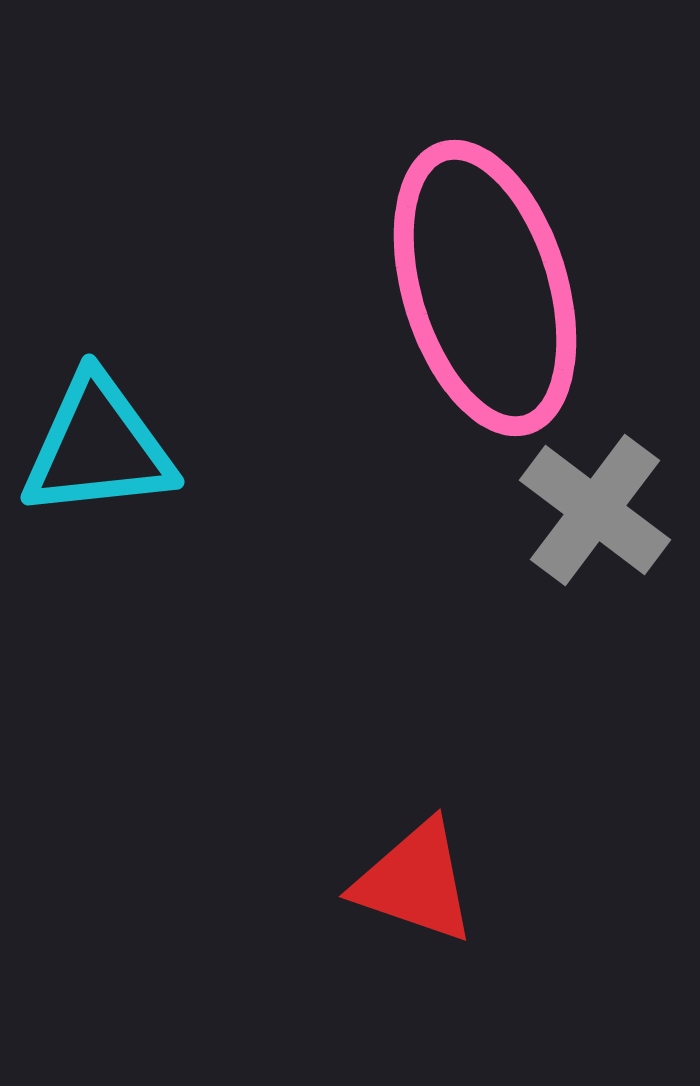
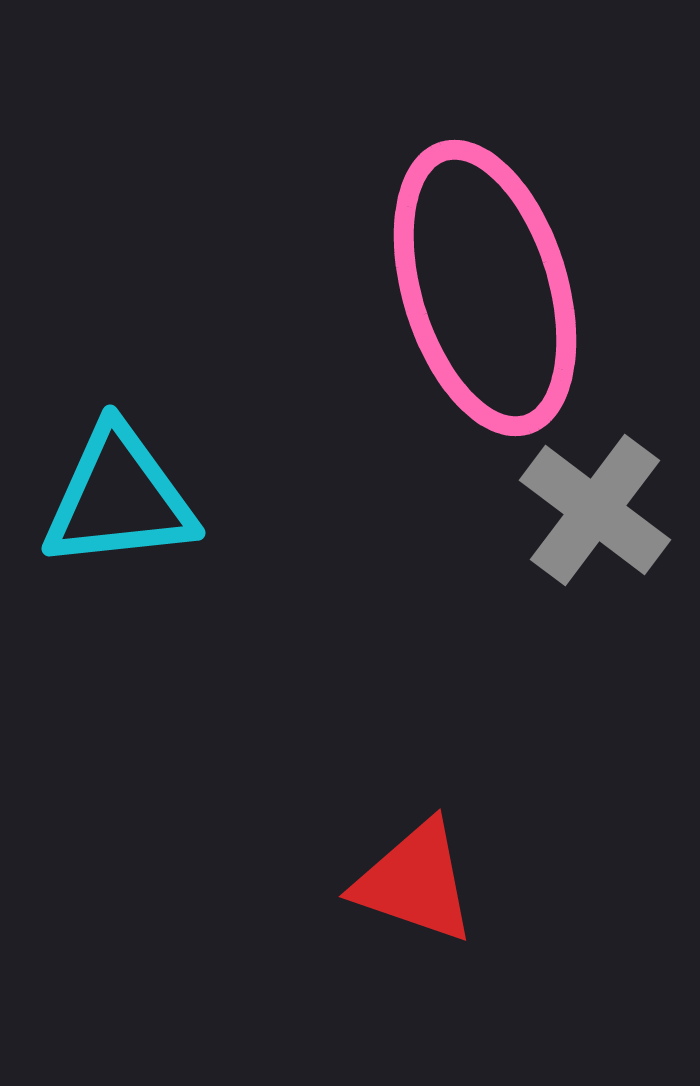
cyan triangle: moved 21 px right, 51 px down
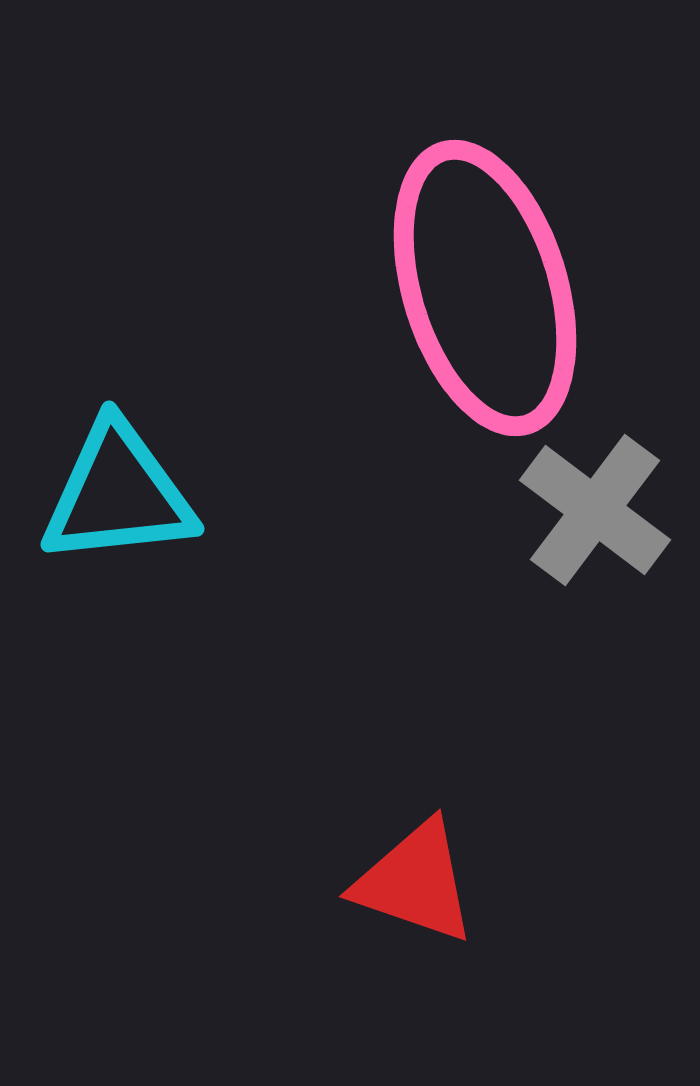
cyan triangle: moved 1 px left, 4 px up
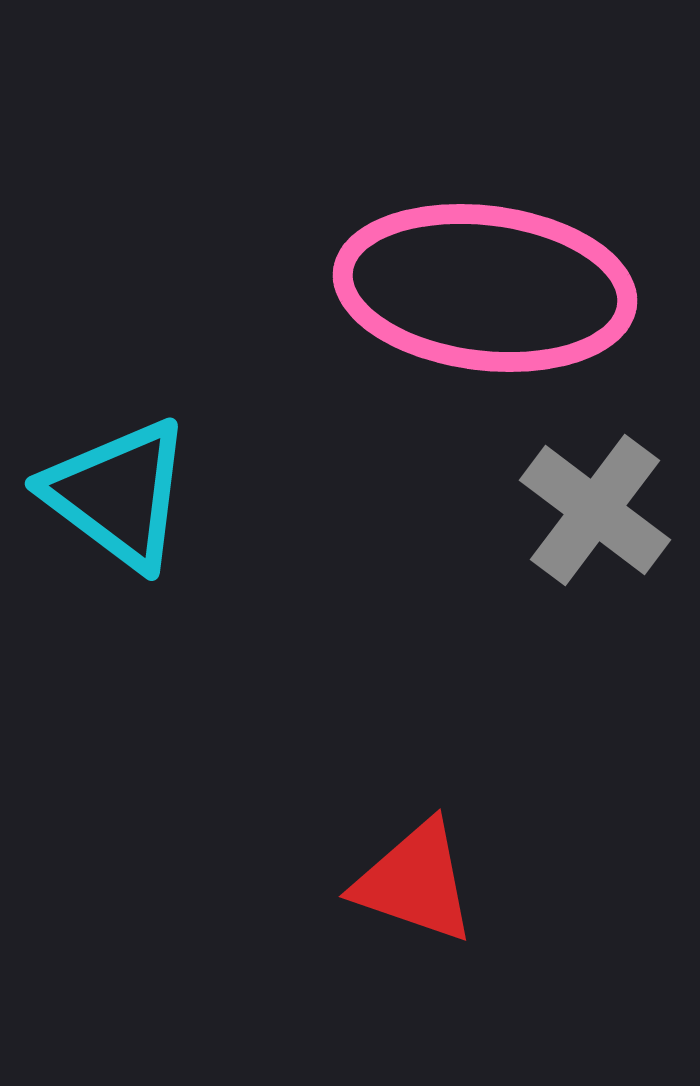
pink ellipse: rotated 66 degrees counterclockwise
cyan triangle: rotated 43 degrees clockwise
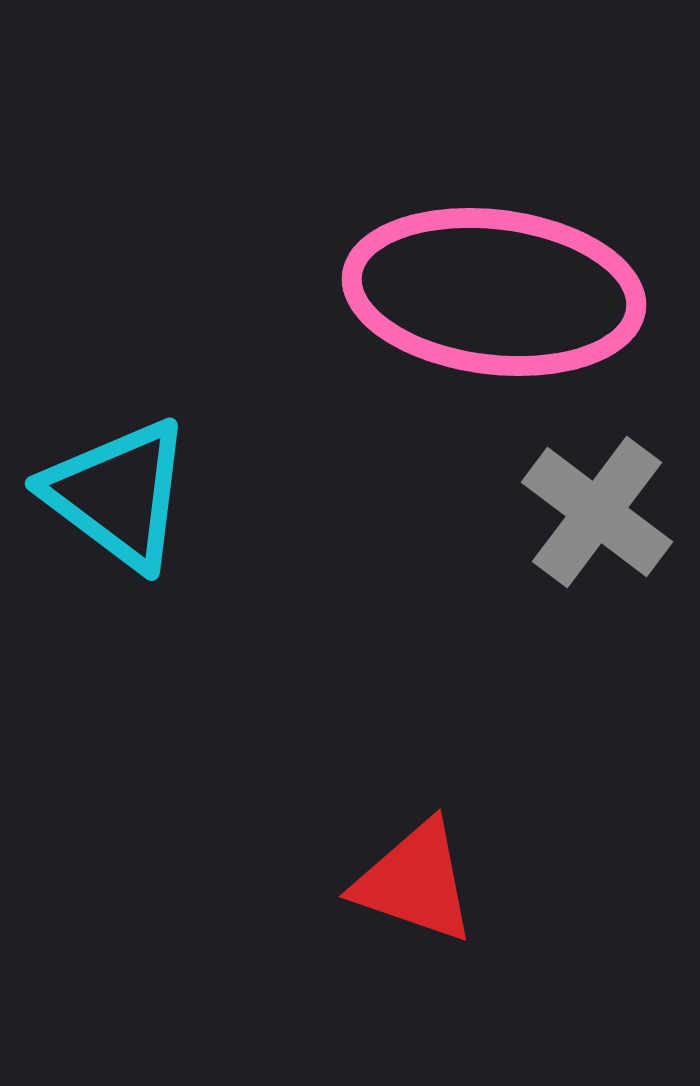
pink ellipse: moved 9 px right, 4 px down
gray cross: moved 2 px right, 2 px down
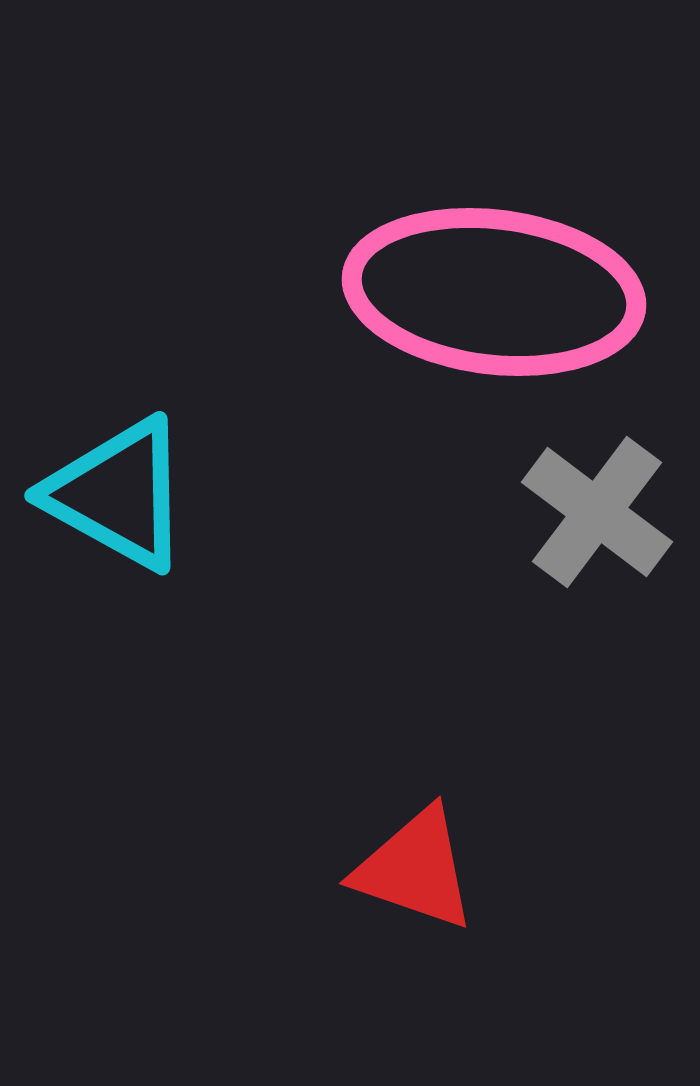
cyan triangle: rotated 8 degrees counterclockwise
red triangle: moved 13 px up
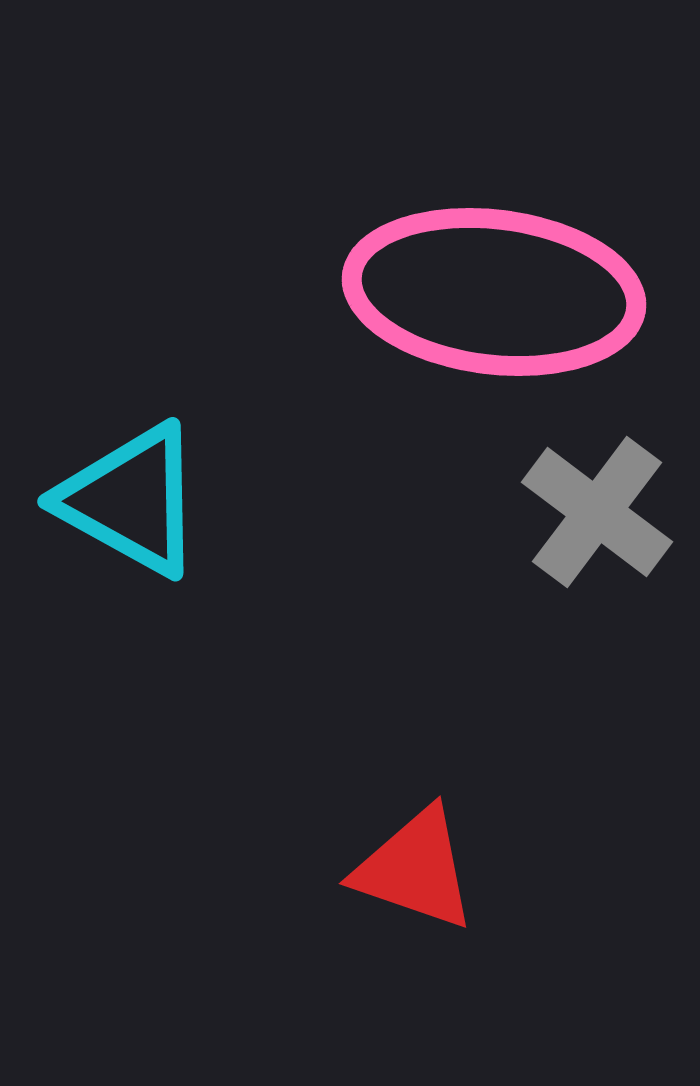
cyan triangle: moved 13 px right, 6 px down
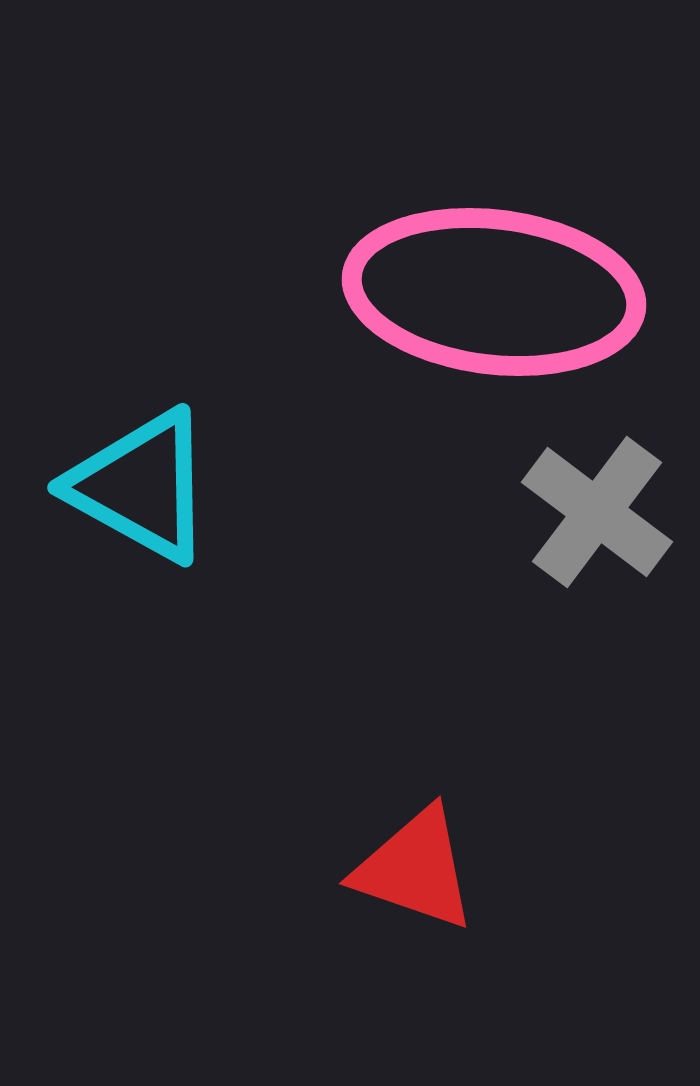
cyan triangle: moved 10 px right, 14 px up
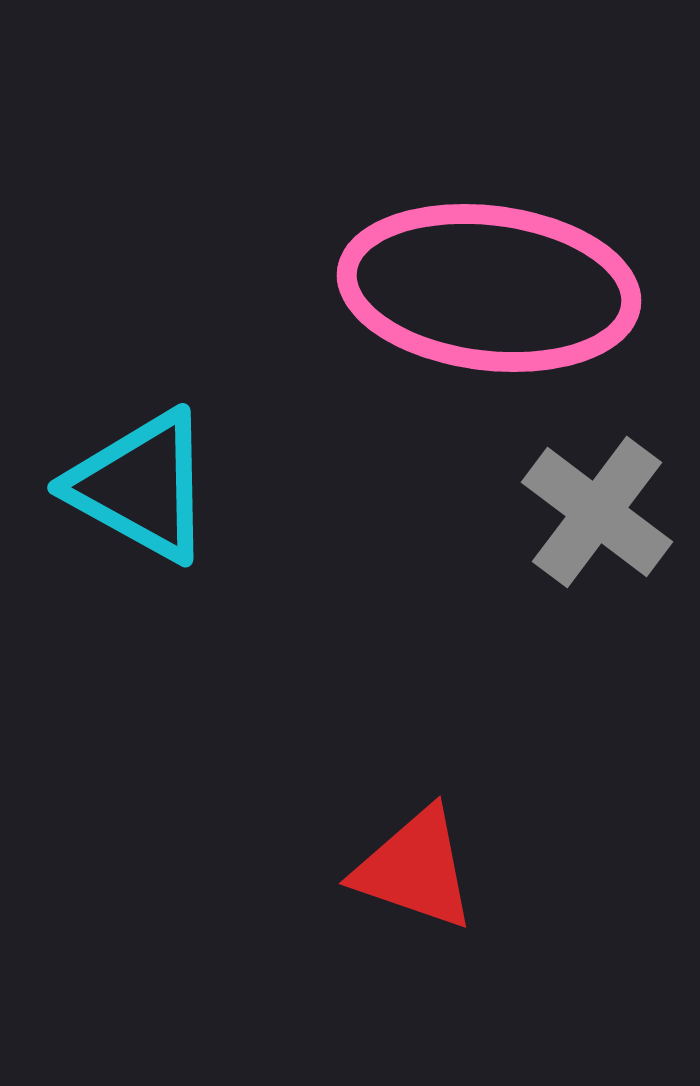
pink ellipse: moved 5 px left, 4 px up
